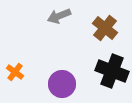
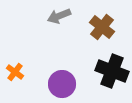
brown cross: moved 3 px left, 1 px up
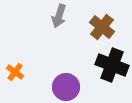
gray arrow: rotated 50 degrees counterclockwise
black cross: moved 6 px up
purple circle: moved 4 px right, 3 px down
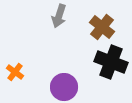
black cross: moved 1 px left, 3 px up
purple circle: moved 2 px left
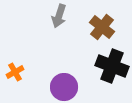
black cross: moved 1 px right, 4 px down
orange cross: rotated 24 degrees clockwise
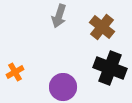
black cross: moved 2 px left, 2 px down
purple circle: moved 1 px left
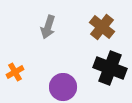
gray arrow: moved 11 px left, 11 px down
